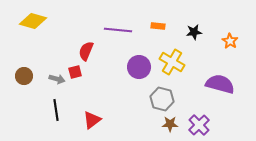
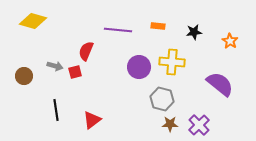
yellow cross: rotated 25 degrees counterclockwise
gray arrow: moved 2 px left, 13 px up
purple semicircle: rotated 24 degrees clockwise
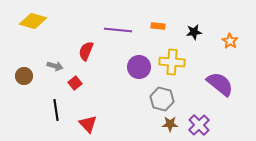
red square: moved 11 px down; rotated 24 degrees counterclockwise
red triangle: moved 4 px left, 4 px down; rotated 36 degrees counterclockwise
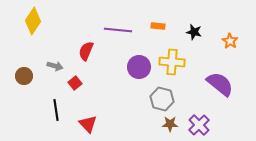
yellow diamond: rotated 72 degrees counterclockwise
black star: rotated 21 degrees clockwise
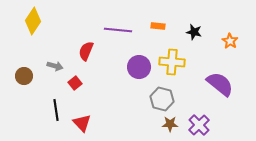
red triangle: moved 6 px left, 1 px up
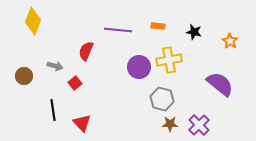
yellow diamond: rotated 12 degrees counterclockwise
yellow cross: moved 3 px left, 2 px up; rotated 15 degrees counterclockwise
black line: moved 3 px left
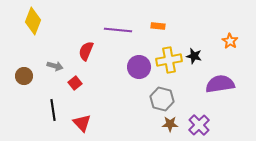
black star: moved 24 px down
purple semicircle: rotated 48 degrees counterclockwise
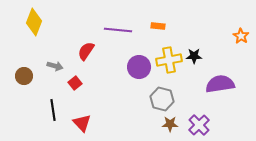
yellow diamond: moved 1 px right, 1 px down
orange star: moved 11 px right, 5 px up
red semicircle: rotated 12 degrees clockwise
black star: rotated 14 degrees counterclockwise
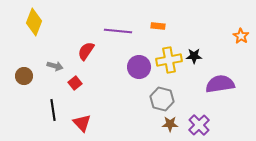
purple line: moved 1 px down
